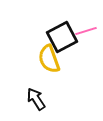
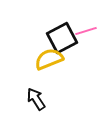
black square: moved 1 px down
yellow semicircle: rotated 88 degrees clockwise
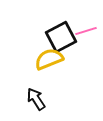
black square: moved 1 px left, 1 px up
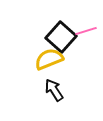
black square: rotated 20 degrees counterclockwise
black arrow: moved 18 px right, 9 px up
